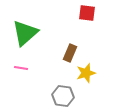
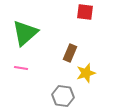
red square: moved 2 px left, 1 px up
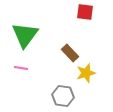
green triangle: moved 2 px down; rotated 12 degrees counterclockwise
brown rectangle: rotated 66 degrees counterclockwise
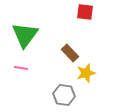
gray hexagon: moved 1 px right, 1 px up
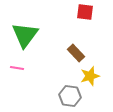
brown rectangle: moved 6 px right
pink line: moved 4 px left
yellow star: moved 4 px right, 3 px down
gray hexagon: moved 6 px right, 1 px down
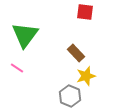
pink line: rotated 24 degrees clockwise
yellow star: moved 4 px left
gray hexagon: rotated 15 degrees clockwise
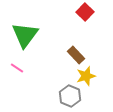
red square: rotated 36 degrees clockwise
brown rectangle: moved 2 px down
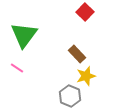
green triangle: moved 1 px left
brown rectangle: moved 1 px right, 1 px up
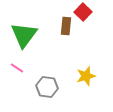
red square: moved 2 px left
brown rectangle: moved 11 px left, 28 px up; rotated 48 degrees clockwise
gray hexagon: moved 23 px left, 9 px up; rotated 15 degrees counterclockwise
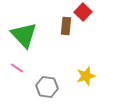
green triangle: rotated 20 degrees counterclockwise
